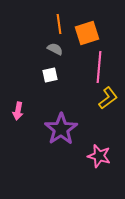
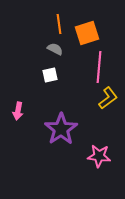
pink star: rotated 10 degrees counterclockwise
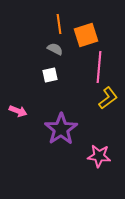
orange square: moved 1 px left, 2 px down
pink arrow: rotated 78 degrees counterclockwise
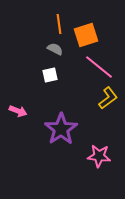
pink line: rotated 56 degrees counterclockwise
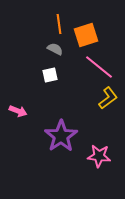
purple star: moved 7 px down
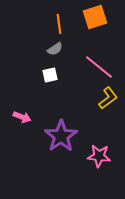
orange square: moved 9 px right, 18 px up
gray semicircle: rotated 119 degrees clockwise
pink arrow: moved 4 px right, 6 px down
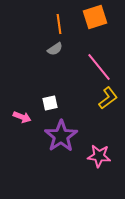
pink line: rotated 12 degrees clockwise
white square: moved 28 px down
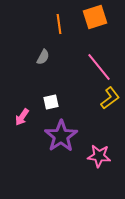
gray semicircle: moved 12 px left, 8 px down; rotated 28 degrees counterclockwise
yellow L-shape: moved 2 px right
white square: moved 1 px right, 1 px up
pink arrow: rotated 102 degrees clockwise
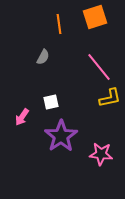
yellow L-shape: rotated 25 degrees clockwise
pink star: moved 2 px right, 2 px up
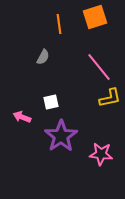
pink arrow: rotated 78 degrees clockwise
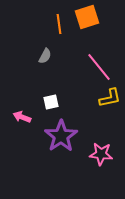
orange square: moved 8 px left
gray semicircle: moved 2 px right, 1 px up
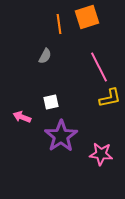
pink line: rotated 12 degrees clockwise
